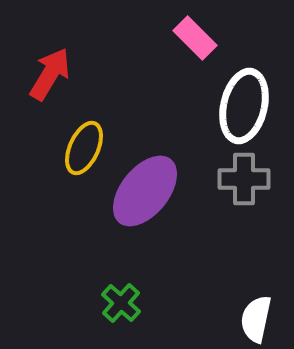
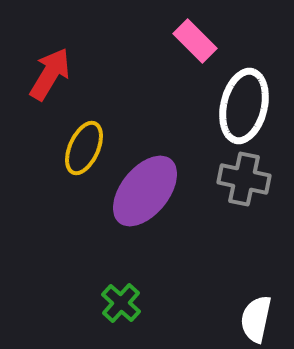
pink rectangle: moved 3 px down
gray cross: rotated 12 degrees clockwise
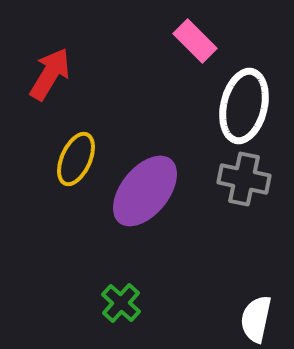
yellow ellipse: moved 8 px left, 11 px down
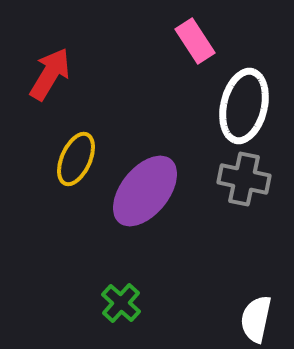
pink rectangle: rotated 12 degrees clockwise
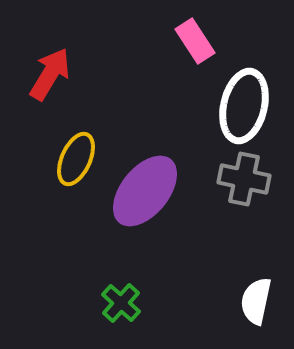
white semicircle: moved 18 px up
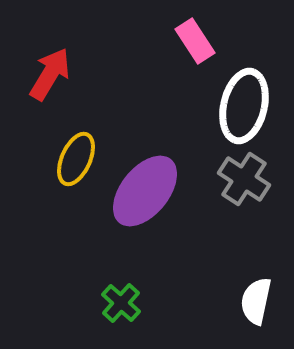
gray cross: rotated 21 degrees clockwise
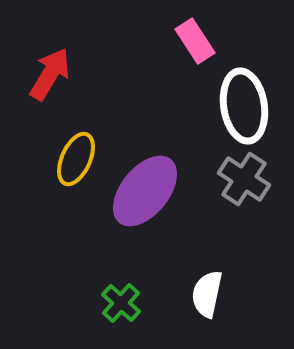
white ellipse: rotated 22 degrees counterclockwise
white semicircle: moved 49 px left, 7 px up
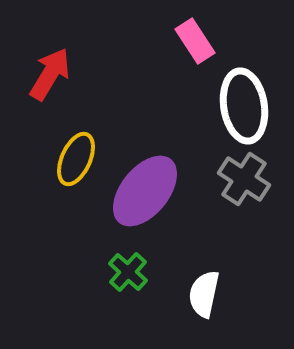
white semicircle: moved 3 px left
green cross: moved 7 px right, 31 px up
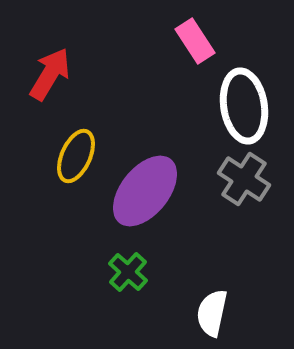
yellow ellipse: moved 3 px up
white semicircle: moved 8 px right, 19 px down
